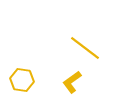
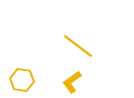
yellow line: moved 7 px left, 2 px up
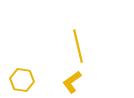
yellow line: rotated 40 degrees clockwise
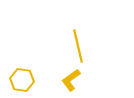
yellow L-shape: moved 1 px left, 2 px up
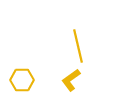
yellow hexagon: rotated 10 degrees counterclockwise
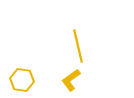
yellow hexagon: rotated 10 degrees clockwise
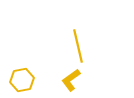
yellow hexagon: rotated 20 degrees counterclockwise
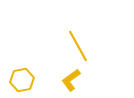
yellow line: rotated 16 degrees counterclockwise
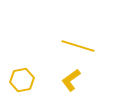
yellow line: rotated 44 degrees counterclockwise
